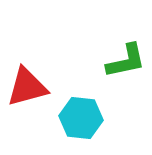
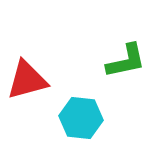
red triangle: moved 7 px up
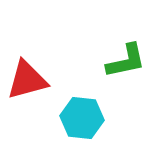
cyan hexagon: moved 1 px right
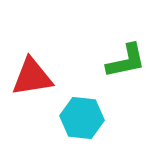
red triangle: moved 5 px right, 3 px up; rotated 6 degrees clockwise
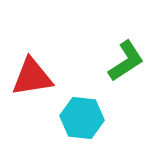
green L-shape: rotated 21 degrees counterclockwise
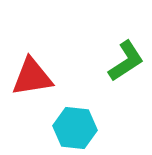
cyan hexagon: moved 7 px left, 10 px down
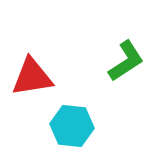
cyan hexagon: moved 3 px left, 2 px up
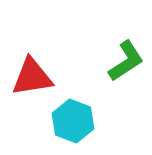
cyan hexagon: moved 1 px right, 5 px up; rotated 15 degrees clockwise
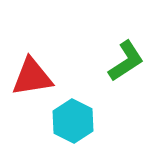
cyan hexagon: rotated 6 degrees clockwise
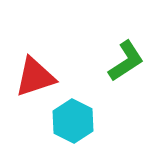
red triangle: moved 3 px right; rotated 9 degrees counterclockwise
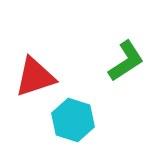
cyan hexagon: moved 1 px up; rotated 9 degrees counterclockwise
